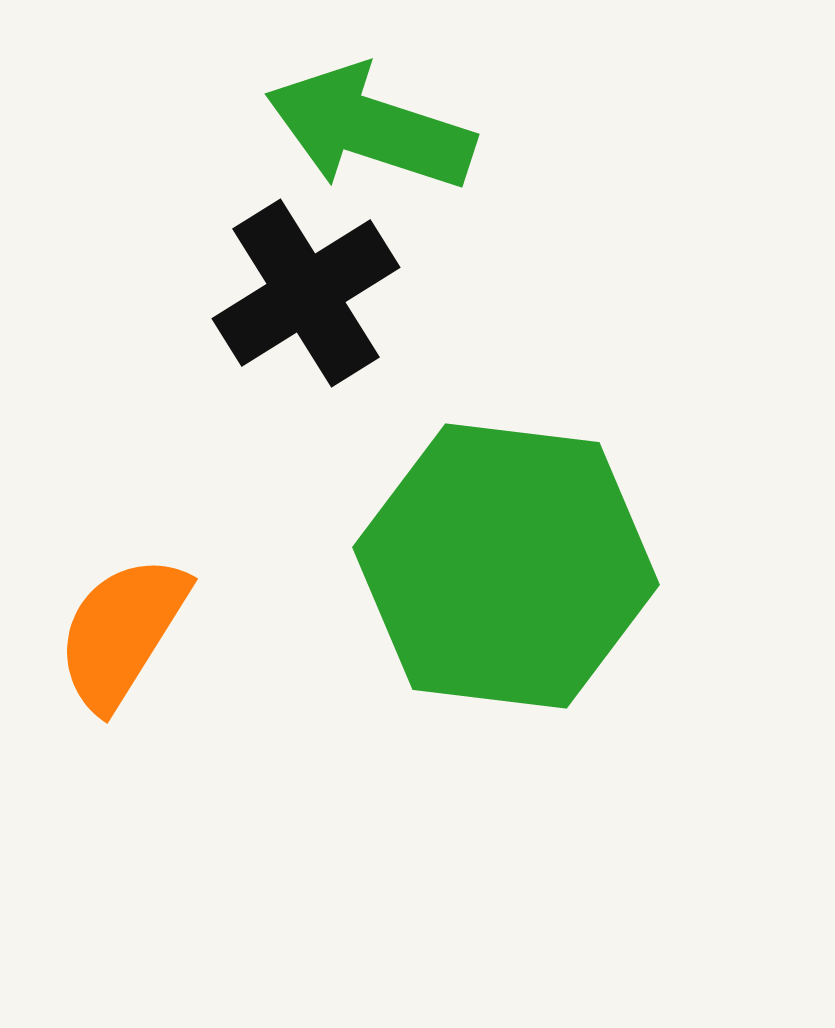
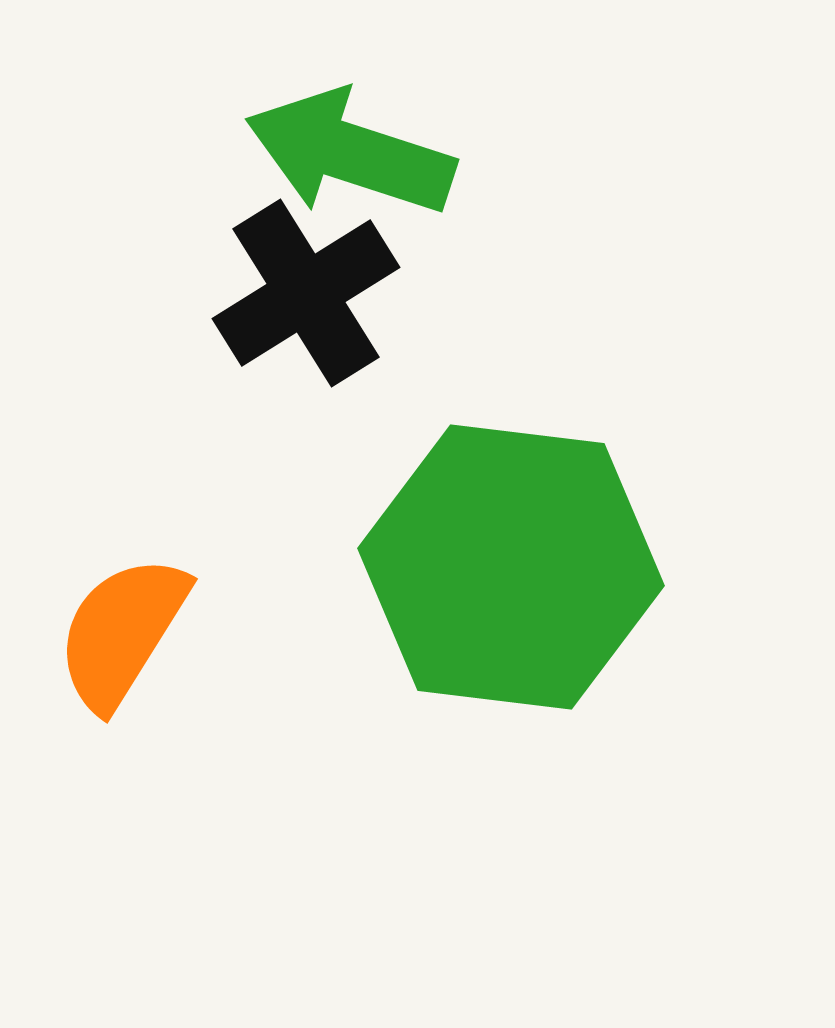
green arrow: moved 20 px left, 25 px down
green hexagon: moved 5 px right, 1 px down
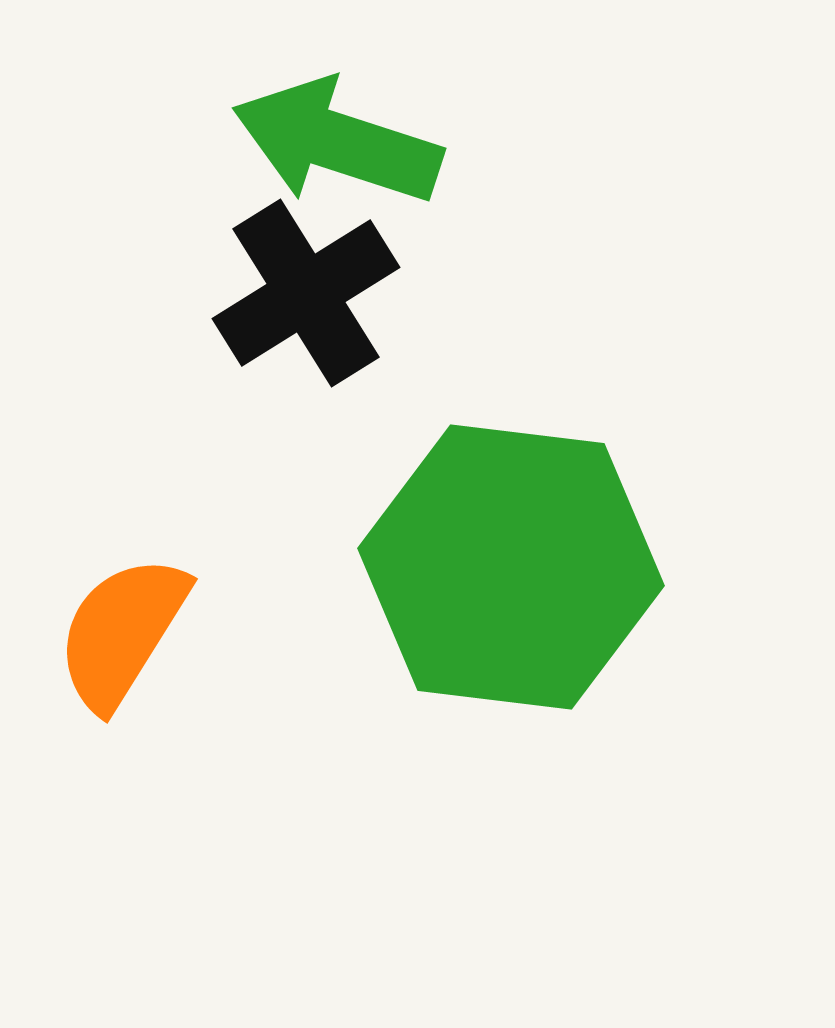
green arrow: moved 13 px left, 11 px up
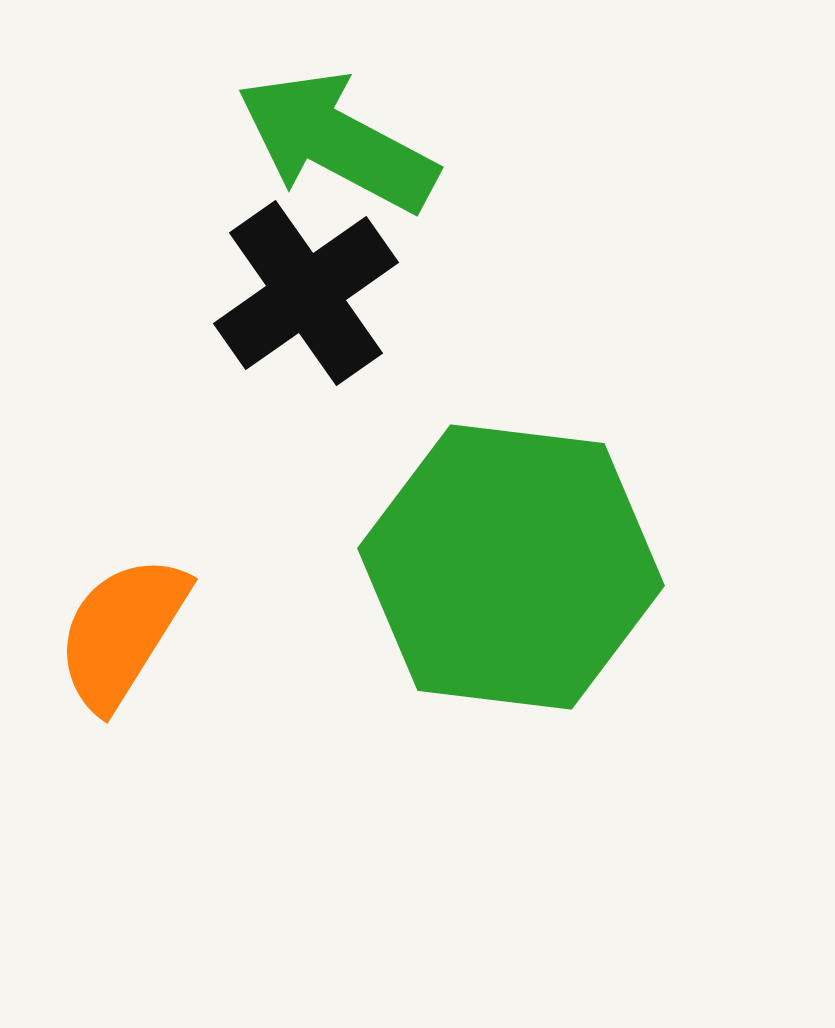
green arrow: rotated 10 degrees clockwise
black cross: rotated 3 degrees counterclockwise
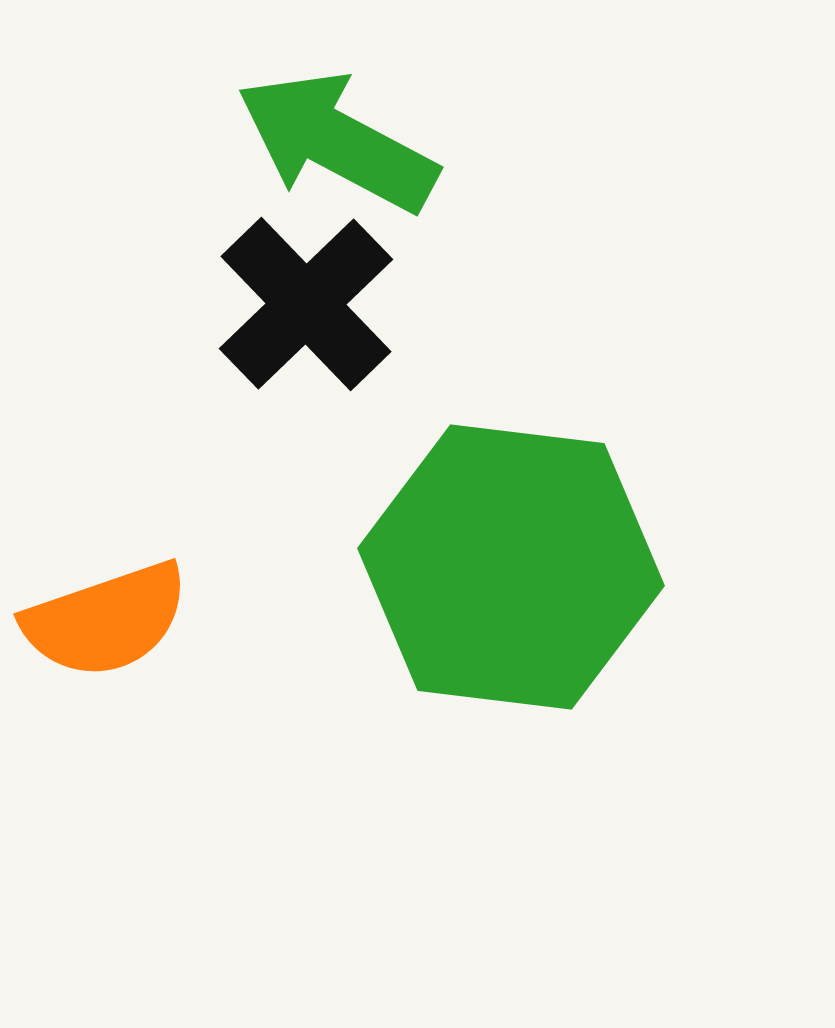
black cross: moved 11 px down; rotated 9 degrees counterclockwise
orange semicircle: moved 16 px left, 12 px up; rotated 141 degrees counterclockwise
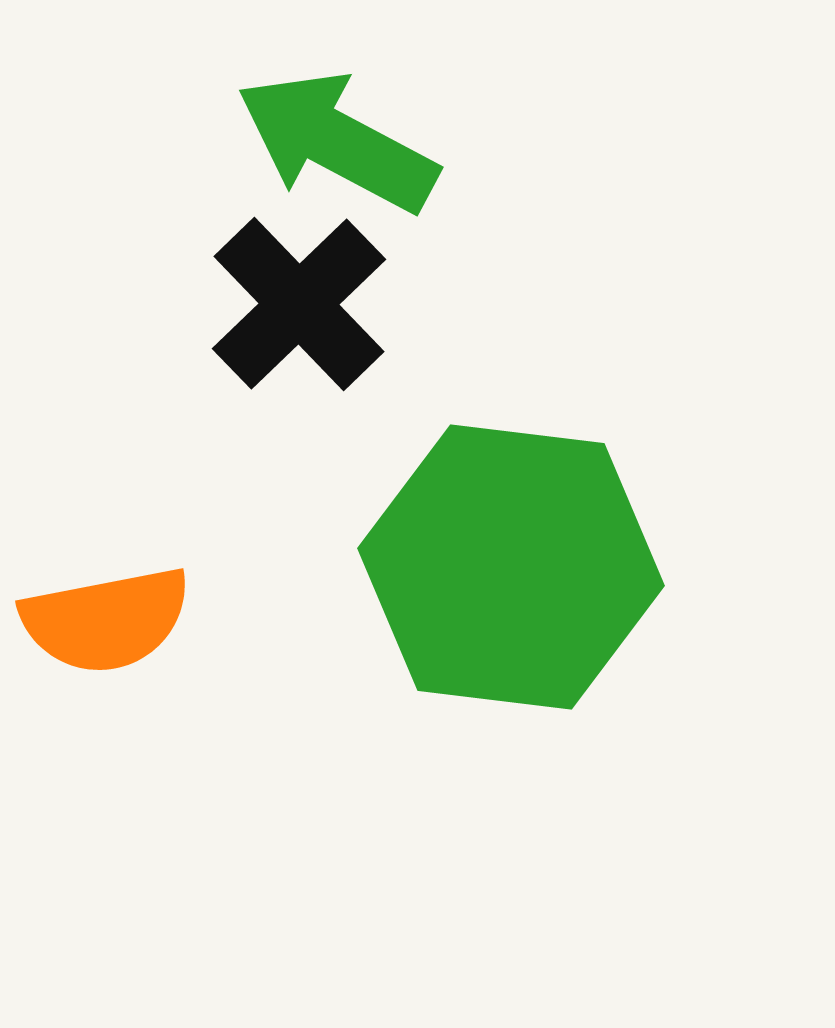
black cross: moved 7 px left
orange semicircle: rotated 8 degrees clockwise
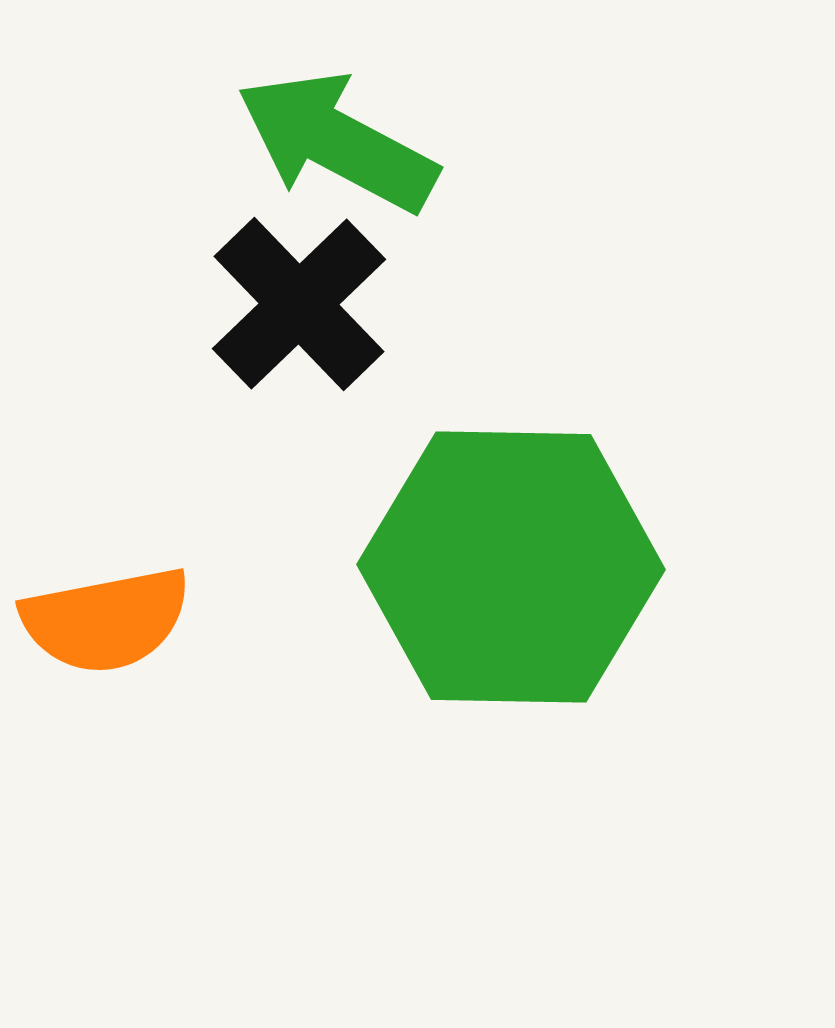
green hexagon: rotated 6 degrees counterclockwise
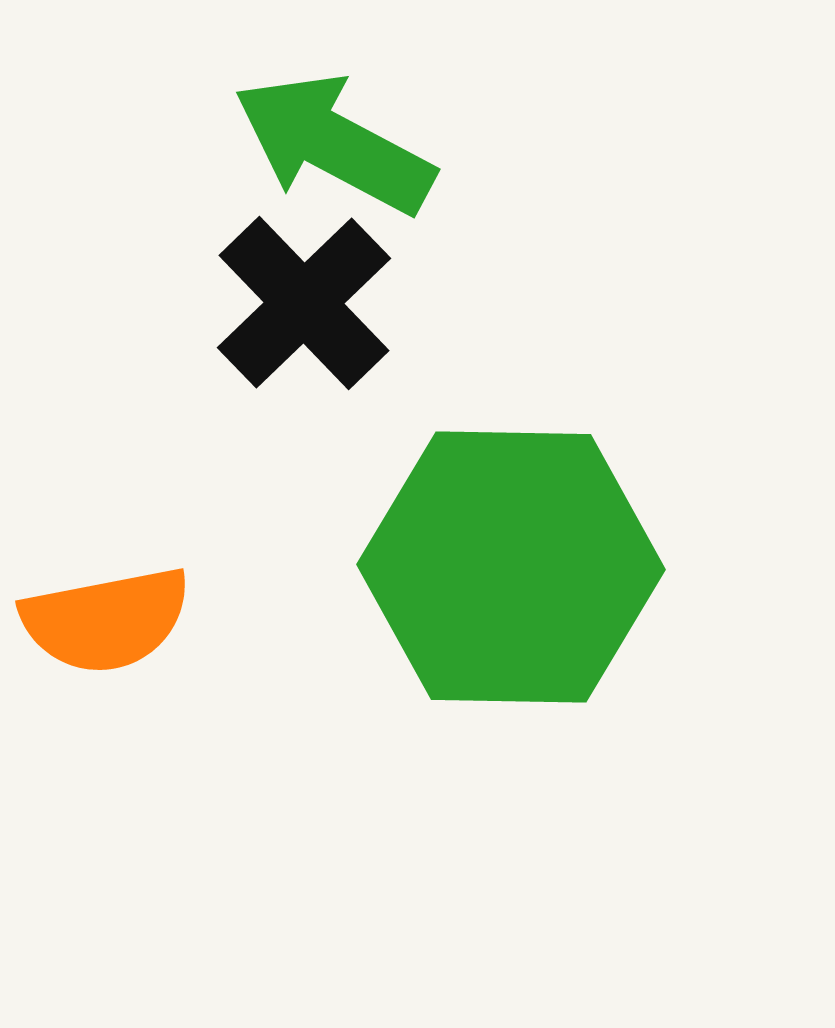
green arrow: moved 3 px left, 2 px down
black cross: moved 5 px right, 1 px up
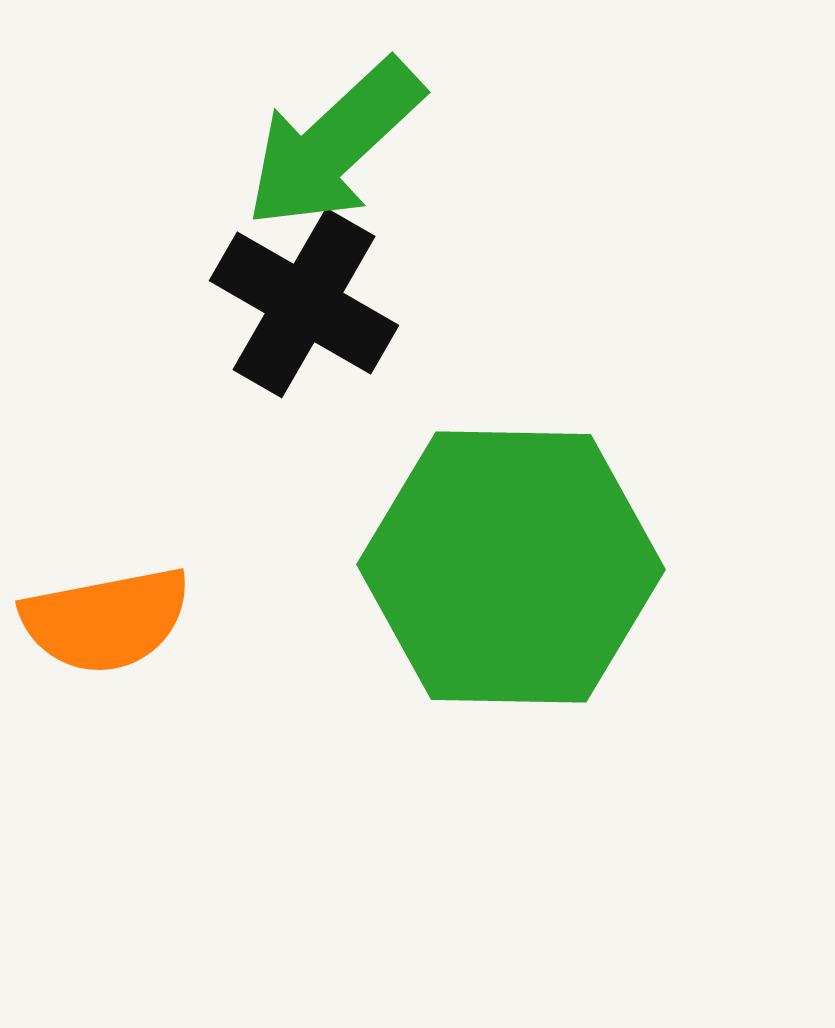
green arrow: rotated 71 degrees counterclockwise
black cross: rotated 16 degrees counterclockwise
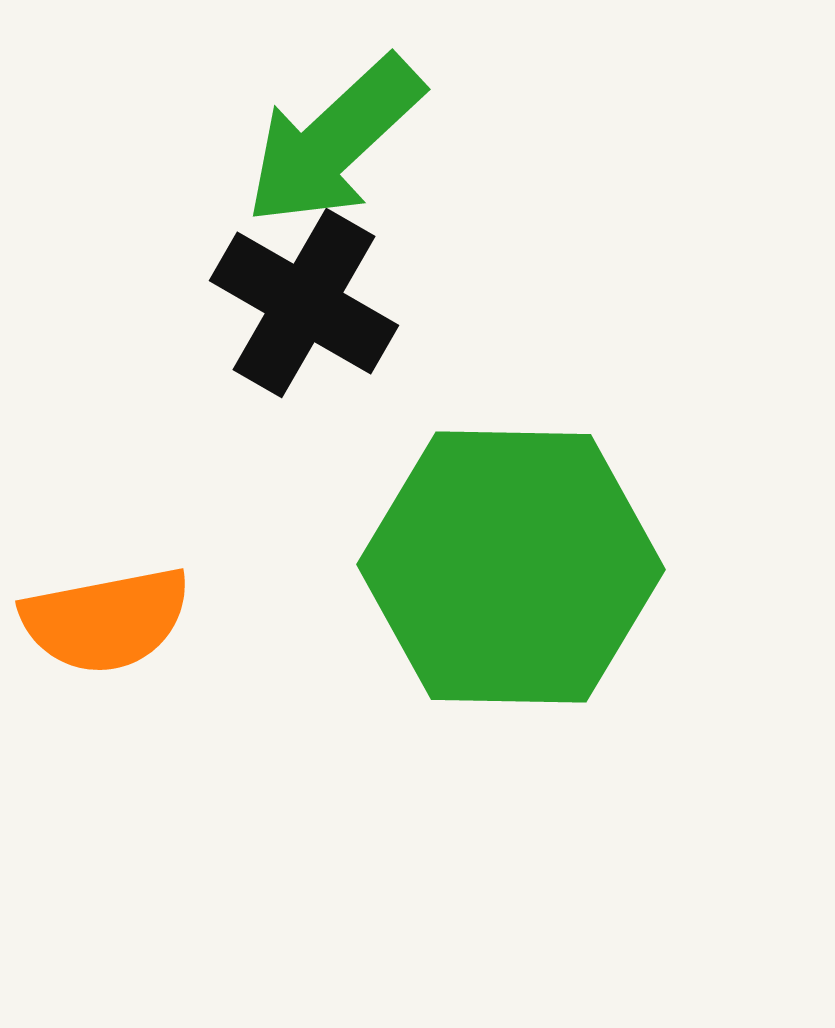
green arrow: moved 3 px up
